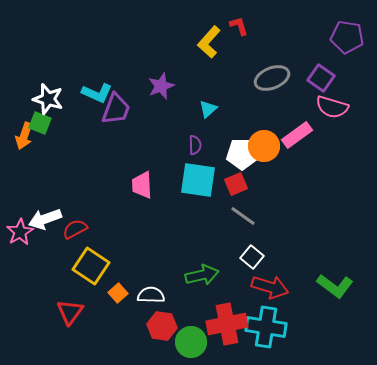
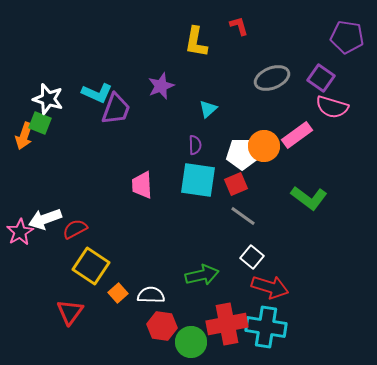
yellow L-shape: moved 13 px left; rotated 32 degrees counterclockwise
green L-shape: moved 26 px left, 88 px up
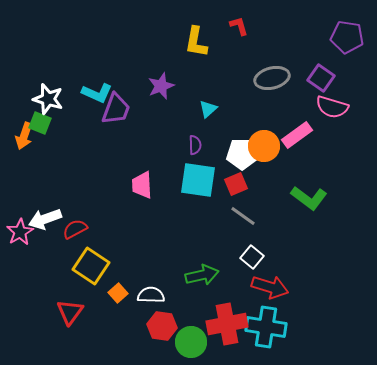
gray ellipse: rotated 8 degrees clockwise
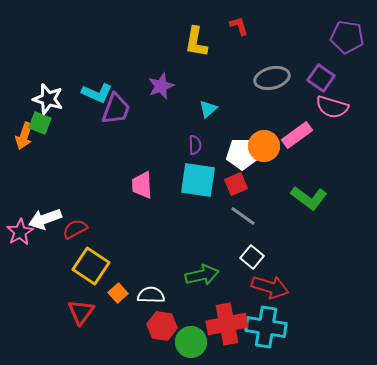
red triangle: moved 11 px right
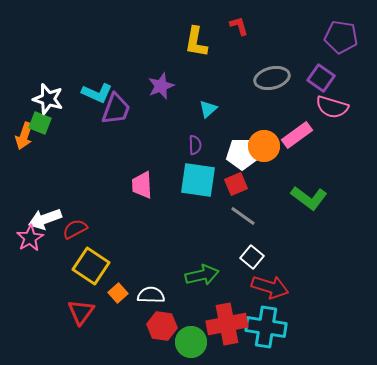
purple pentagon: moved 6 px left
pink star: moved 10 px right, 6 px down
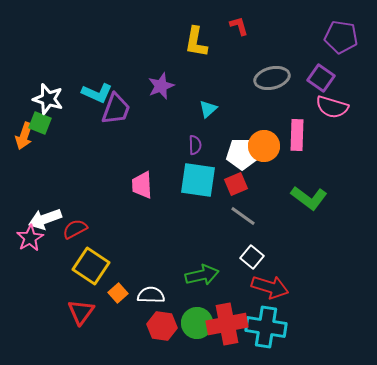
pink rectangle: rotated 52 degrees counterclockwise
green circle: moved 6 px right, 19 px up
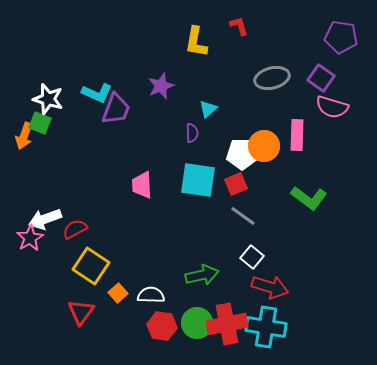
purple semicircle: moved 3 px left, 12 px up
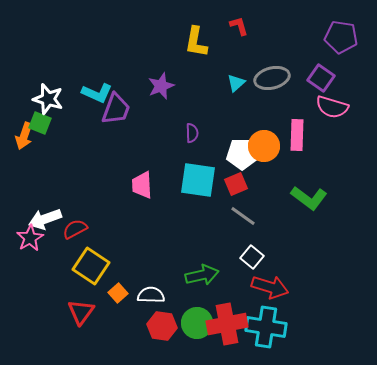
cyan triangle: moved 28 px right, 26 px up
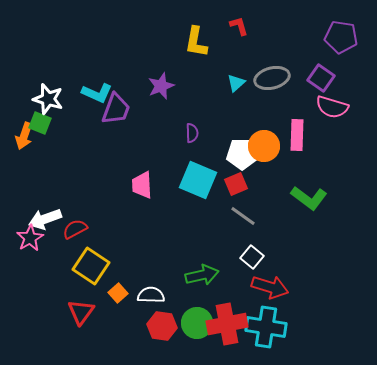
cyan square: rotated 15 degrees clockwise
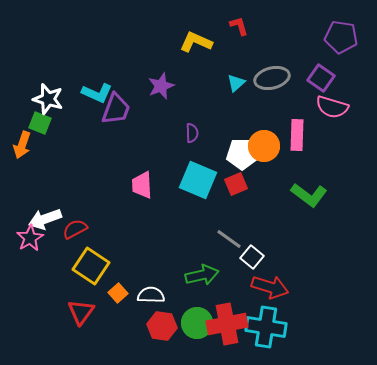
yellow L-shape: rotated 104 degrees clockwise
orange arrow: moved 2 px left, 9 px down
green L-shape: moved 3 px up
gray line: moved 14 px left, 23 px down
